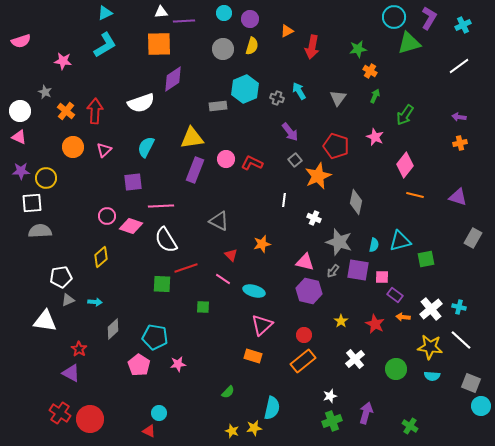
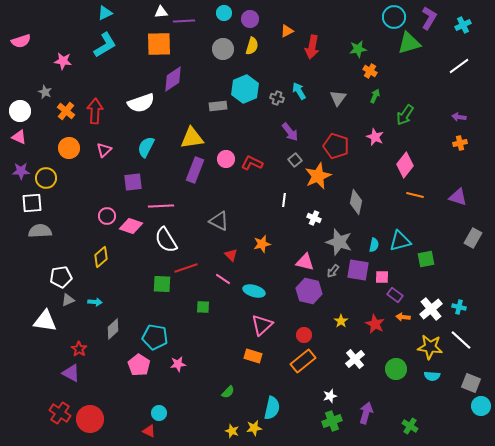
orange circle at (73, 147): moved 4 px left, 1 px down
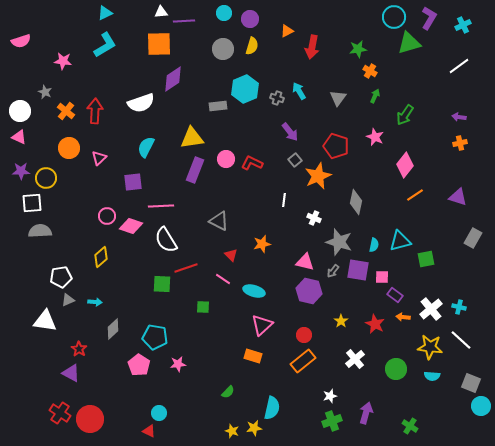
pink triangle at (104, 150): moved 5 px left, 8 px down
orange line at (415, 195): rotated 48 degrees counterclockwise
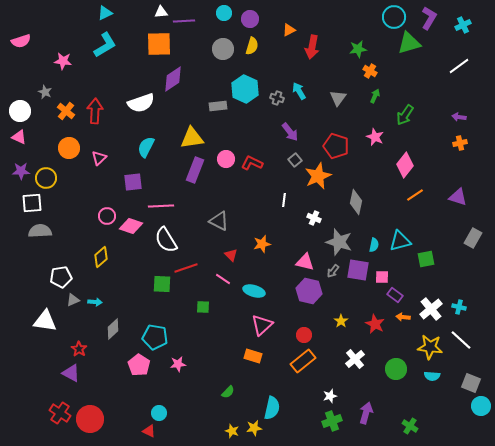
orange triangle at (287, 31): moved 2 px right, 1 px up
cyan hexagon at (245, 89): rotated 12 degrees counterclockwise
gray triangle at (68, 300): moved 5 px right
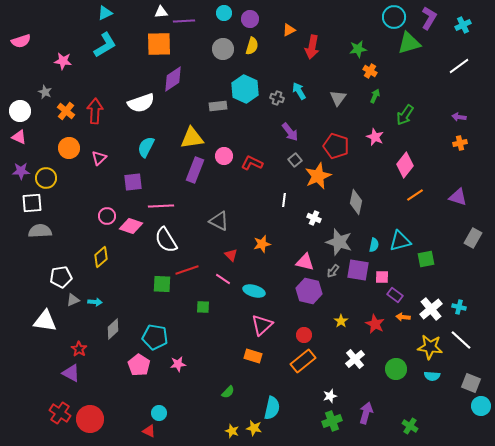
pink circle at (226, 159): moved 2 px left, 3 px up
red line at (186, 268): moved 1 px right, 2 px down
yellow star at (254, 428): rotated 21 degrees clockwise
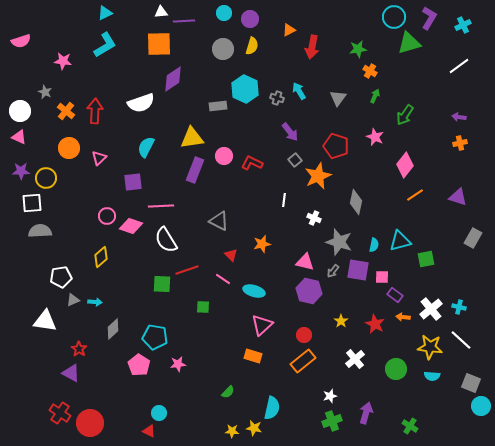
red circle at (90, 419): moved 4 px down
yellow star at (232, 431): rotated 16 degrees counterclockwise
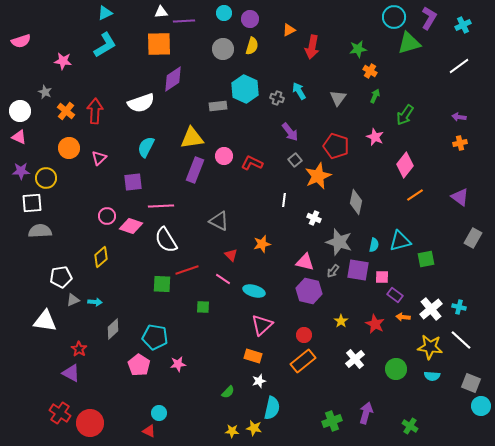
purple triangle at (458, 197): moved 2 px right; rotated 18 degrees clockwise
white star at (330, 396): moved 71 px left, 15 px up
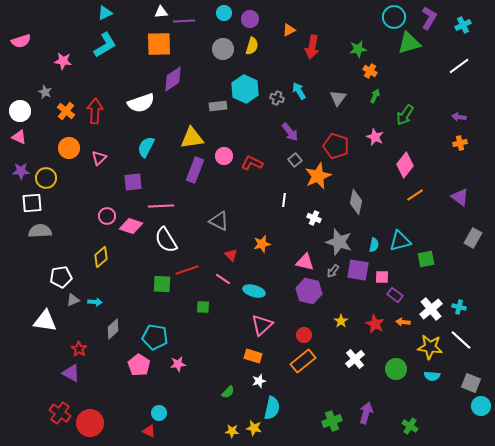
orange arrow at (403, 317): moved 5 px down
